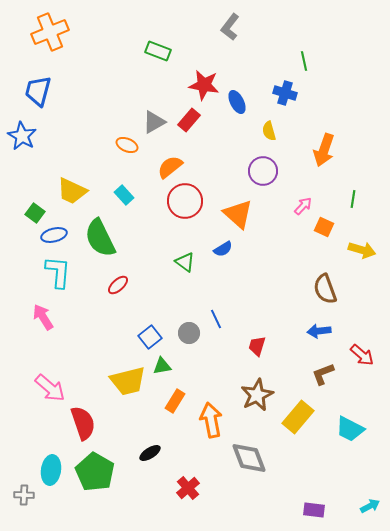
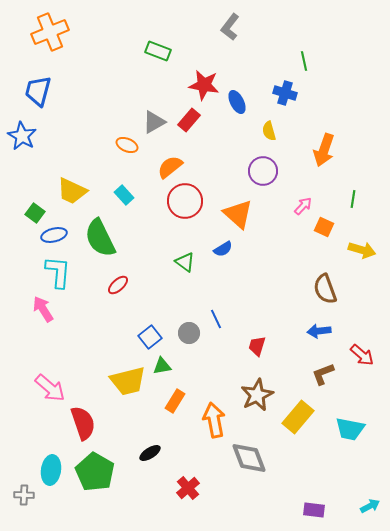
pink arrow at (43, 317): moved 8 px up
orange arrow at (211, 420): moved 3 px right
cyan trapezoid at (350, 429): rotated 16 degrees counterclockwise
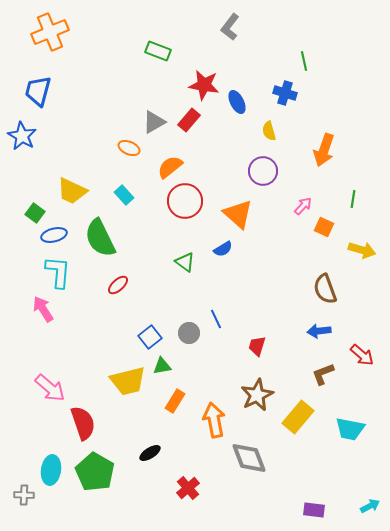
orange ellipse at (127, 145): moved 2 px right, 3 px down
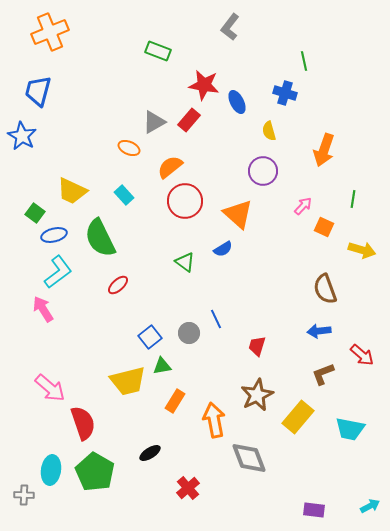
cyan L-shape at (58, 272): rotated 48 degrees clockwise
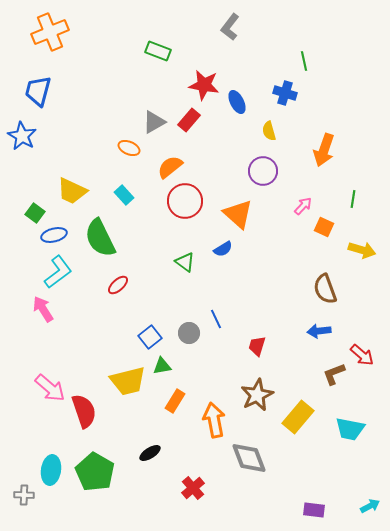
brown L-shape at (323, 374): moved 11 px right
red semicircle at (83, 423): moved 1 px right, 12 px up
red cross at (188, 488): moved 5 px right
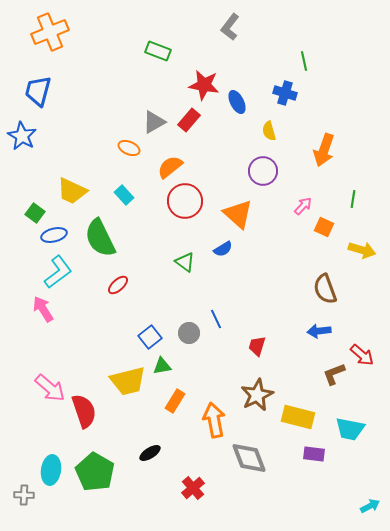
yellow rectangle at (298, 417): rotated 64 degrees clockwise
purple rectangle at (314, 510): moved 56 px up
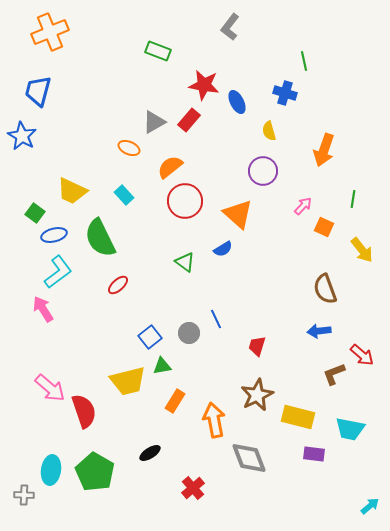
yellow arrow at (362, 250): rotated 36 degrees clockwise
cyan arrow at (370, 506): rotated 12 degrees counterclockwise
